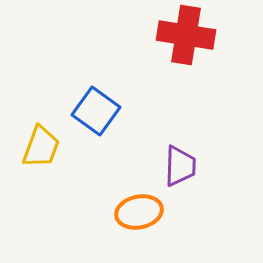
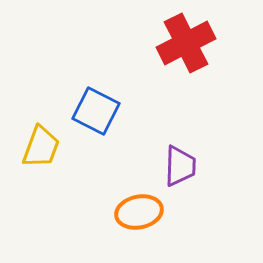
red cross: moved 8 px down; rotated 36 degrees counterclockwise
blue square: rotated 9 degrees counterclockwise
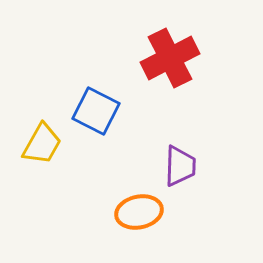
red cross: moved 16 px left, 15 px down
yellow trapezoid: moved 1 px right, 3 px up; rotated 9 degrees clockwise
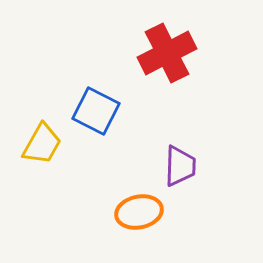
red cross: moved 3 px left, 5 px up
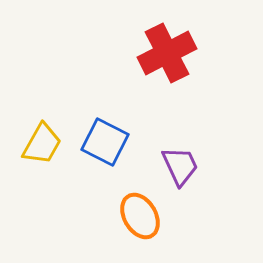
blue square: moved 9 px right, 31 px down
purple trapezoid: rotated 27 degrees counterclockwise
orange ellipse: moved 1 px right, 4 px down; rotated 72 degrees clockwise
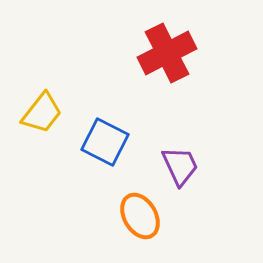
yellow trapezoid: moved 31 px up; rotated 9 degrees clockwise
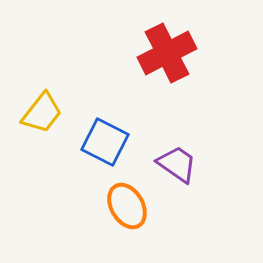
purple trapezoid: moved 3 px left, 2 px up; rotated 30 degrees counterclockwise
orange ellipse: moved 13 px left, 10 px up
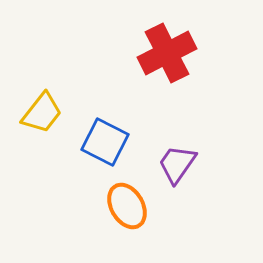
purple trapezoid: rotated 90 degrees counterclockwise
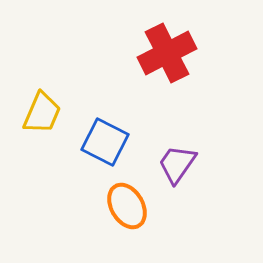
yellow trapezoid: rotated 15 degrees counterclockwise
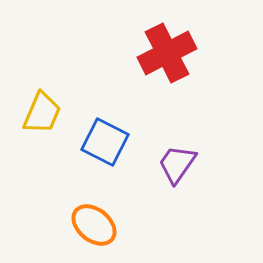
orange ellipse: moved 33 px left, 19 px down; rotated 21 degrees counterclockwise
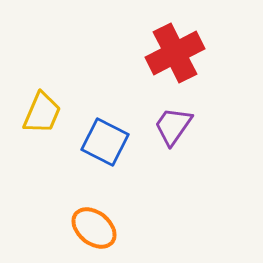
red cross: moved 8 px right
purple trapezoid: moved 4 px left, 38 px up
orange ellipse: moved 3 px down
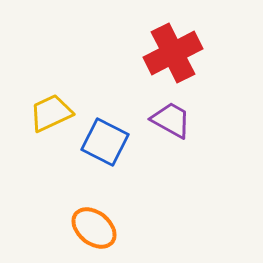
red cross: moved 2 px left
yellow trapezoid: moved 9 px right; rotated 138 degrees counterclockwise
purple trapezoid: moved 2 px left, 6 px up; rotated 84 degrees clockwise
